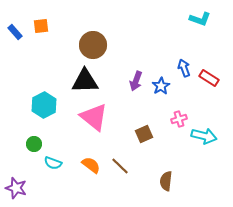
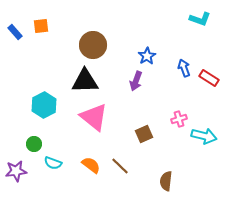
blue star: moved 14 px left, 30 px up
purple star: moved 17 px up; rotated 25 degrees counterclockwise
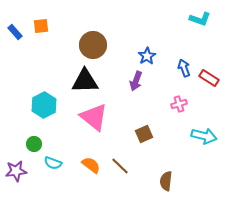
pink cross: moved 15 px up
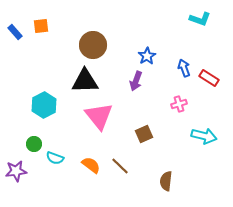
pink triangle: moved 5 px right, 1 px up; rotated 12 degrees clockwise
cyan semicircle: moved 2 px right, 5 px up
